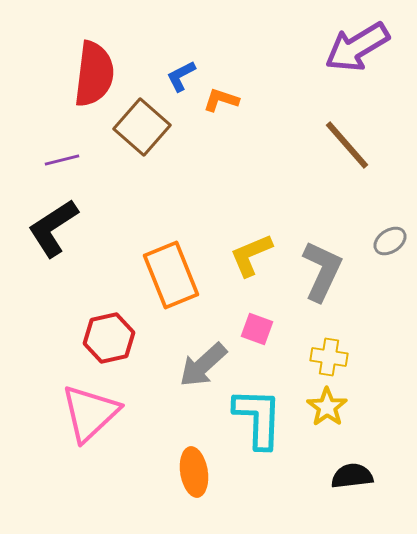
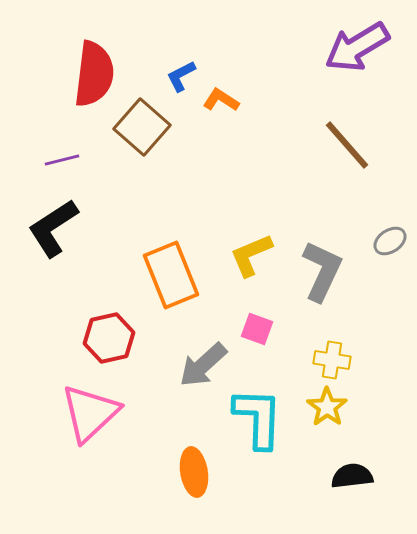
orange L-shape: rotated 15 degrees clockwise
yellow cross: moved 3 px right, 3 px down
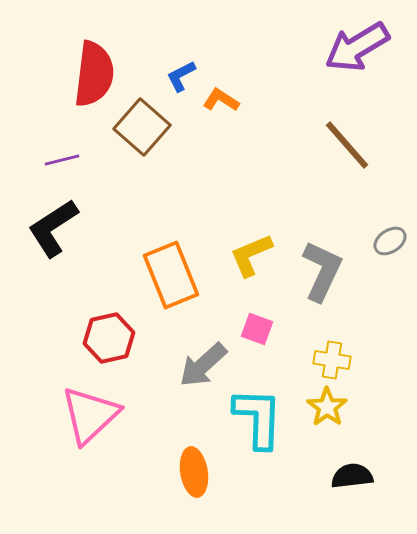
pink triangle: moved 2 px down
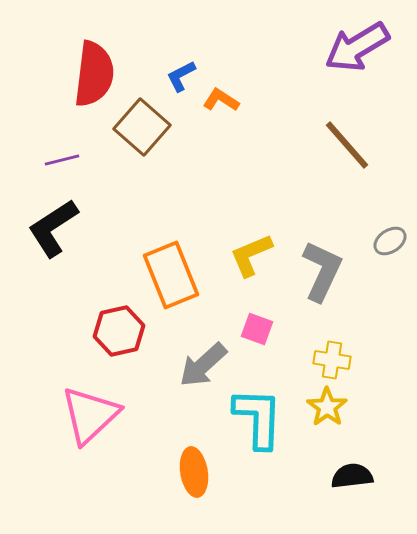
red hexagon: moved 10 px right, 7 px up
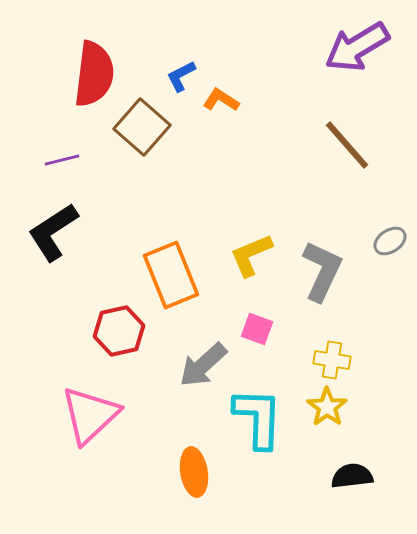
black L-shape: moved 4 px down
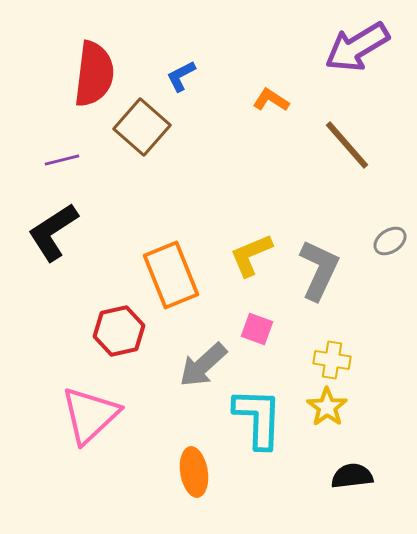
orange L-shape: moved 50 px right
gray L-shape: moved 3 px left, 1 px up
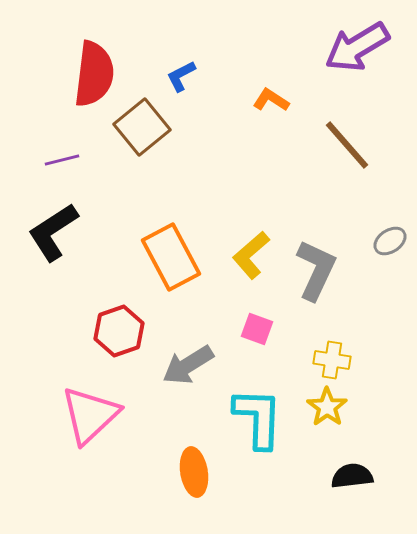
brown square: rotated 10 degrees clockwise
yellow L-shape: rotated 18 degrees counterclockwise
gray L-shape: moved 3 px left
orange rectangle: moved 18 px up; rotated 6 degrees counterclockwise
red hexagon: rotated 6 degrees counterclockwise
gray arrow: moved 15 px left; rotated 10 degrees clockwise
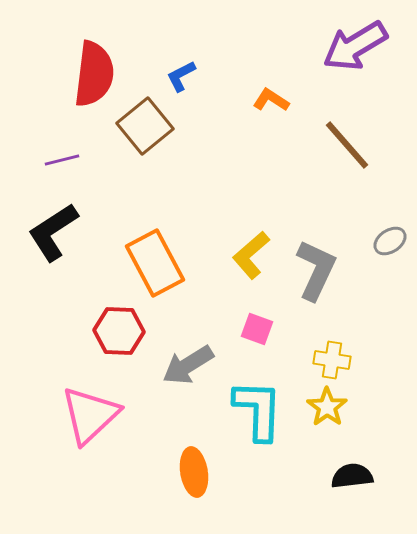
purple arrow: moved 2 px left, 1 px up
brown square: moved 3 px right, 1 px up
orange rectangle: moved 16 px left, 6 px down
red hexagon: rotated 21 degrees clockwise
cyan L-shape: moved 8 px up
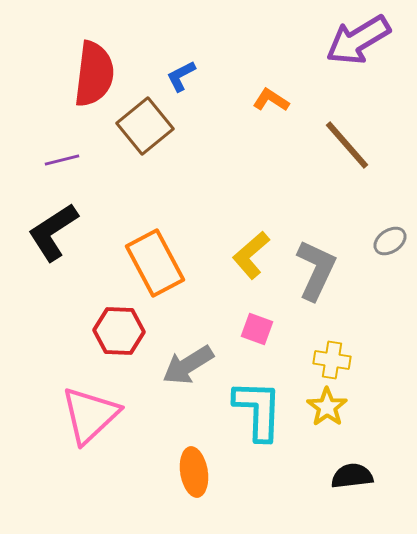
purple arrow: moved 3 px right, 6 px up
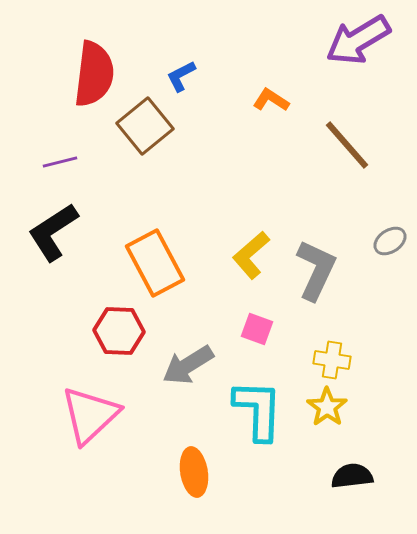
purple line: moved 2 px left, 2 px down
